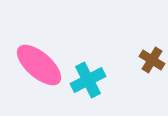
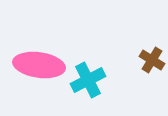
pink ellipse: rotated 33 degrees counterclockwise
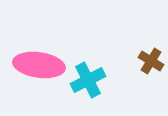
brown cross: moved 1 px left, 1 px down
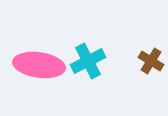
cyan cross: moved 19 px up
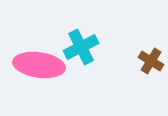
cyan cross: moved 7 px left, 14 px up
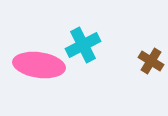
cyan cross: moved 2 px right, 2 px up
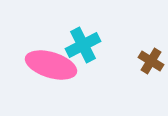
pink ellipse: moved 12 px right; rotated 9 degrees clockwise
